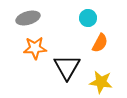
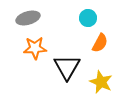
yellow star: rotated 15 degrees clockwise
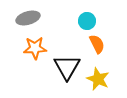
cyan circle: moved 1 px left, 3 px down
orange semicircle: moved 3 px left, 1 px down; rotated 54 degrees counterclockwise
yellow star: moved 3 px left, 3 px up
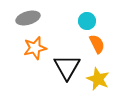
orange star: rotated 10 degrees counterclockwise
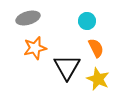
orange semicircle: moved 1 px left, 4 px down
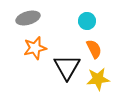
orange semicircle: moved 2 px left, 1 px down
yellow star: rotated 30 degrees counterclockwise
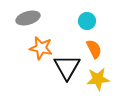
orange star: moved 6 px right; rotated 25 degrees clockwise
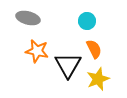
gray ellipse: rotated 30 degrees clockwise
orange star: moved 4 px left, 3 px down
black triangle: moved 1 px right, 2 px up
yellow star: rotated 15 degrees counterclockwise
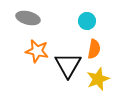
orange semicircle: rotated 36 degrees clockwise
